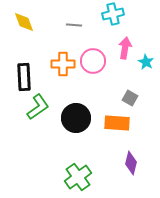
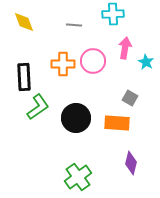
cyan cross: rotated 10 degrees clockwise
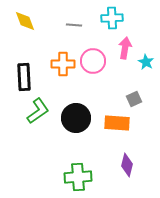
cyan cross: moved 1 px left, 4 px down
yellow diamond: moved 1 px right, 1 px up
gray square: moved 4 px right, 1 px down; rotated 35 degrees clockwise
green L-shape: moved 4 px down
purple diamond: moved 4 px left, 2 px down
green cross: rotated 32 degrees clockwise
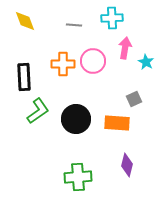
black circle: moved 1 px down
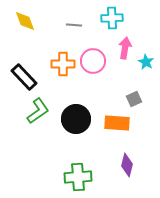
black rectangle: rotated 40 degrees counterclockwise
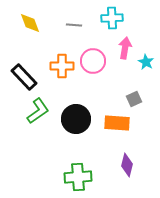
yellow diamond: moved 5 px right, 2 px down
orange cross: moved 1 px left, 2 px down
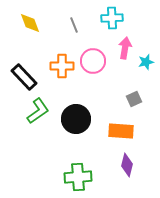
gray line: rotated 63 degrees clockwise
cyan star: rotated 28 degrees clockwise
orange rectangle: moved 4 px right, 8 px down
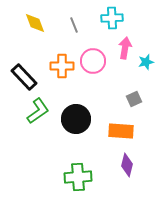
yellow diamond: moved 5 px right
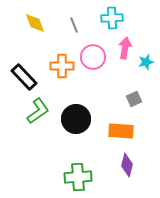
pink circle: moved 4 px up
